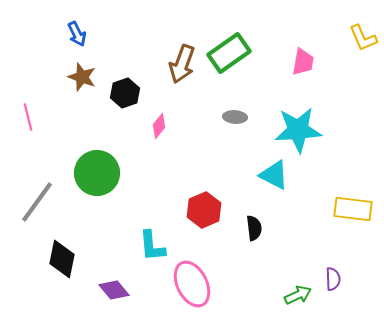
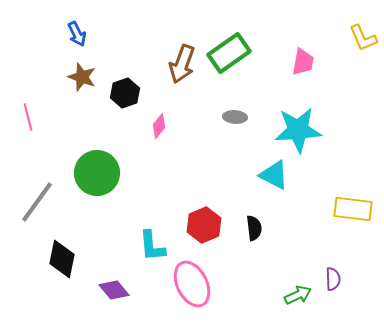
red hexagon: moved 15 px down
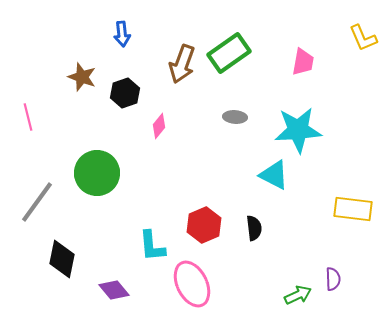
blue arrow: moved 45 px right; rotated 20 degrees clockwise
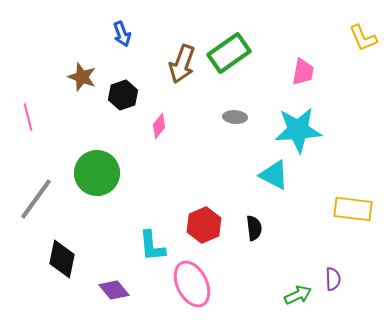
blue arrow: rotated 15 degrees counterclockwise
pink trapezoid: moved 10 px down
black hexagon: moved 2 px left, 2 px down
gray line: moved 1 px left, 3 px up
